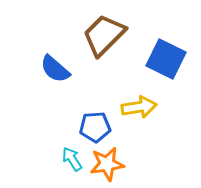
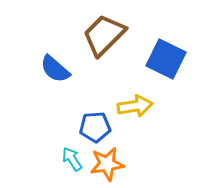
yellow arrow: moved 4 px left, 1 px up
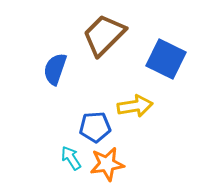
blue semicircle: rotated 68 degrees clockwise
cyan arrow: moved 1 px left, 1 px up
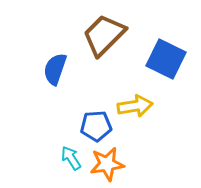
blue pentagon: moved 1 px right, 1 px up
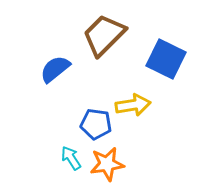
blue semicircle: rotated 32 degrees clockwise
yellow arrow: moved 2 px left, 1 px up
blue pentagon: moved 2 px up; rotated 12 degrees clockwise
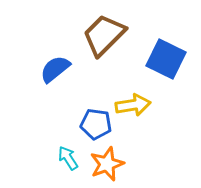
cyan arrow: moved 3 px left
orange star: rotated 12 degrees counterclockwise
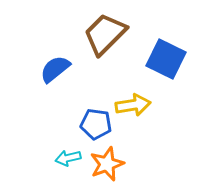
brown trapezoid: moved 1 px right, 1 px up
cyan arrow: rotated 70 degrees counterclockwise
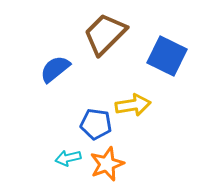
blue square: moved 1 px right, 3 px up
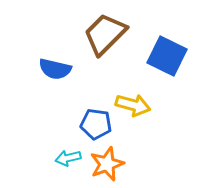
blue semicircle: rotated 128 degrees counterclockwise
yellow arrow: rotated 24 degrees clockwise
